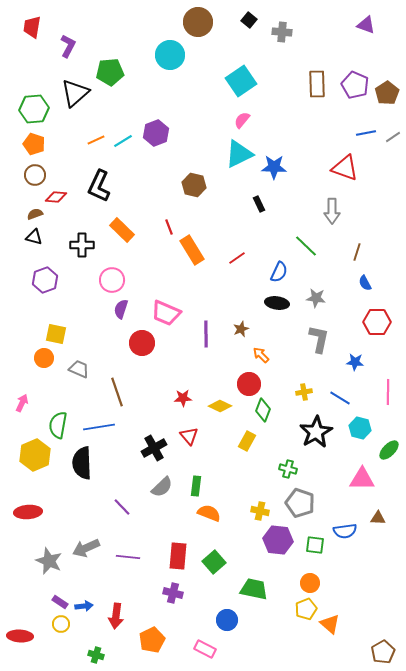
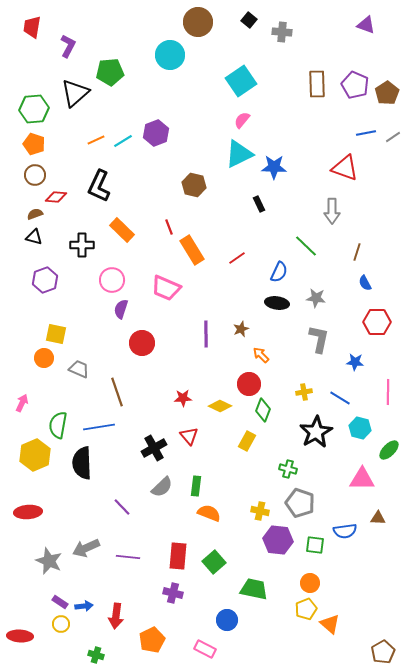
pink trapezoid at (166, 313): moved 25 px up
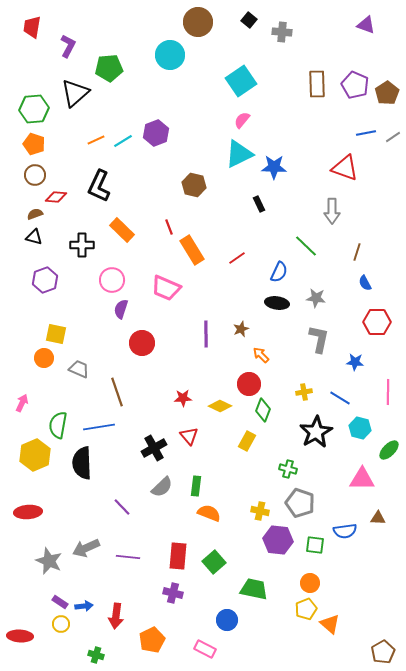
green pentagon at (110, 72): moved 1 px left, 4 px up
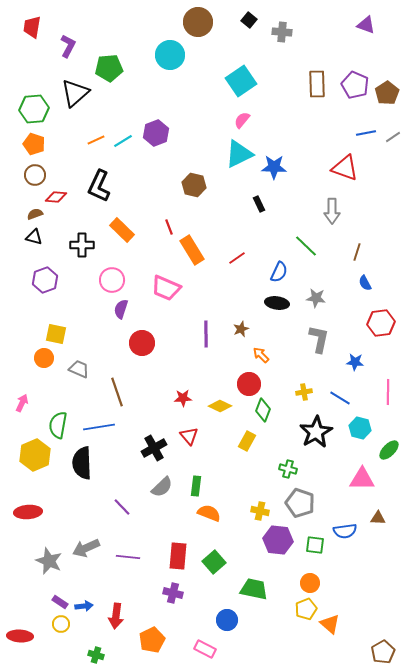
red hexagon at (377, 322): moved 4 px right, 1 px down; rotated 8 degrees counterclockwise
